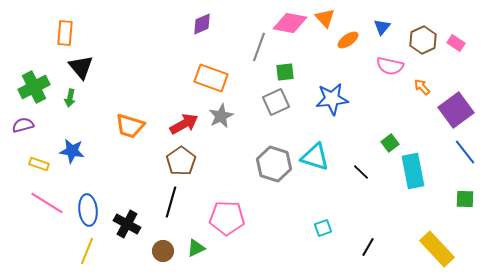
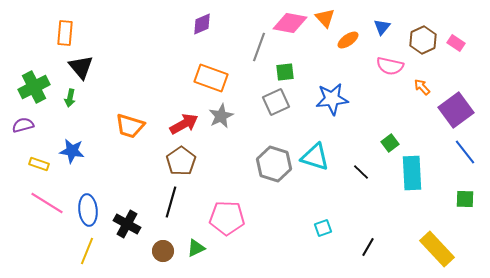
cyan rectangle at (413, 171): moved 1 px left, 2 px down; rotated 8 degrees clockwise
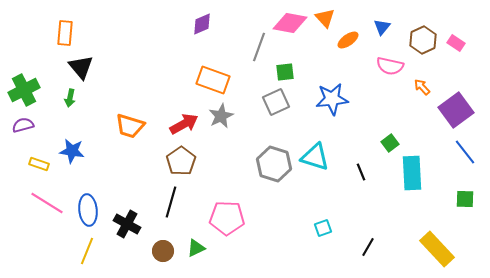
orange rectangle at (211, 78): moved 2 px right, 2 px down
green cross at (34, 87): moved 10 px left, 3 px down
black line at (361, 172): rotated 24 degrees clockwise
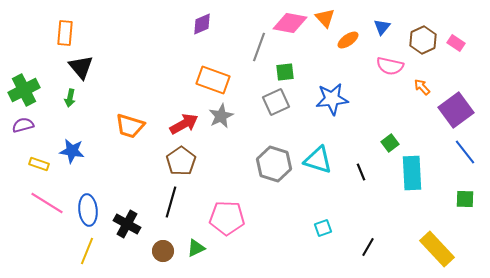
cyan triangle at (315, 157): moved 3 px right, 3 px down
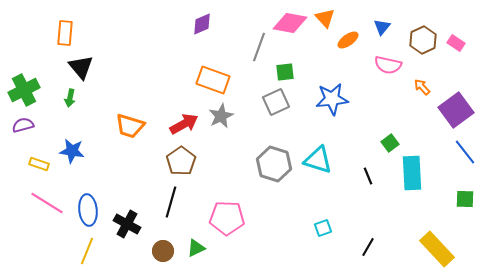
pink semicircle at (390, 66): moved 2 px left, 1 px up
black line at (361, 172): moved 7 px right, 4 px down
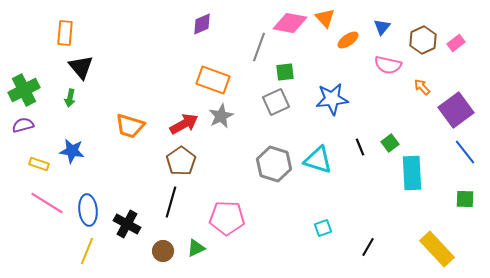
pink rectangle at (456, 43): rotated 72 degrees counterclockwise
black line at (368, 176): moved 8 px left, 29 px up
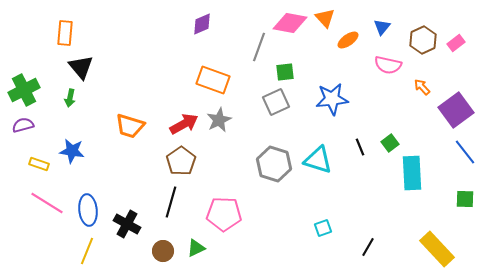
gray star at (221, 116): moved 2 px left, 4 px down
pink pentagon at (227, 218): moved 3 px left, 4 px up
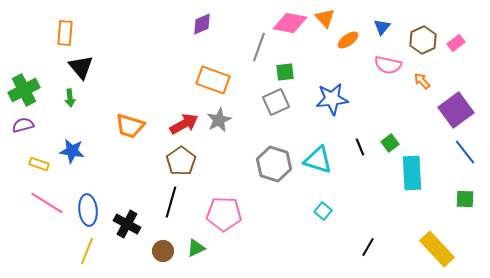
orange arrow at (422, 87): moved 6 px up
green arrow at (70, 98): rotated 18 degrees counterclockwise
cyan square at (323, 228): moved 17 px up; rotated 30 degrees counterclockwise
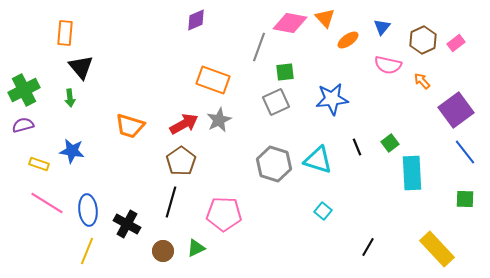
purple diamond at (202, 24): moved 6 px left, 4 px up
black line at (360, 147): moved 3 px left
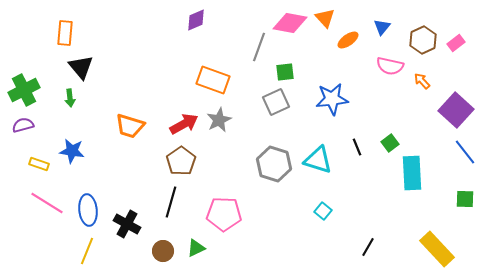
pink semicircle at (388, 65): moved 2 px right, 1 px down
purple square at (456, 110): rotated 12 degrees counterclockwise
